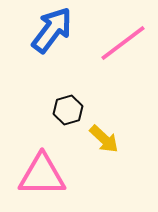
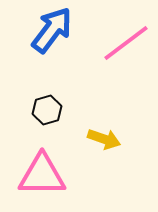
pink line: moved 3 px right
black hexagon: moved 21 px left
yellow arrow: rotated 24 degrees counterclockwise
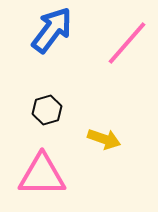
pink line: moved 1 px right; rotated 12 degrees counterclockwise
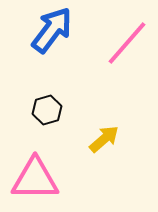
yellow arrow: rotated 60 degrees counterclockwise
pink triangle: moved 7 px left, 4 px down
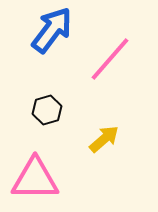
pink line: moved 17 px left, 16 px down
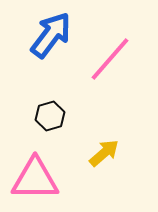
blue arrow: moved 1 px left, 5 px down
black hexagon: moved 3 px right, 6 px down
yellow arrow: moved 14 px down
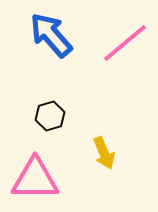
blue arrow: rotated 78 degrees counterclockwise
pink line: moved 15 px right, 16 px up; rotated 9 degrees clockwise
yellow arrow: rotated 108 degrees clockwise
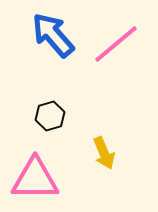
blue arrow: moved 2 px right
pink line: moved 9 px left, 1 px down
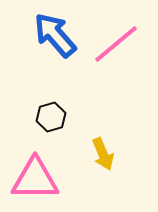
blue arrow: moved 2 px right
black hexagon: moved 1 px right, 1 px down
yellow arrow: moved 1 px left, 1 px down
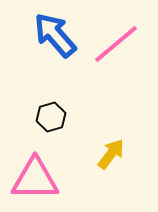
yellow arrow: moved 8 px right; rotated 120 degrees counterclockwise
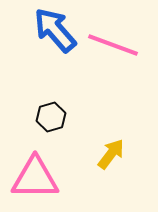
blue arrow: moved 5 px up
pink line: moved 3 px left, 1 px down; rotated 60 degrees clockwise
pink triangle: moved 1 px up
